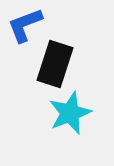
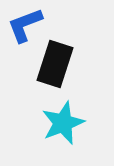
cyan star: moved 7 px left, 10 px down
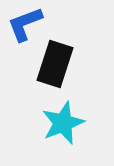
blue L-shape: moved 1 px up
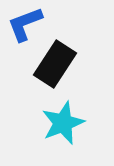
black rectangle: rotated 15 degrees clockwise
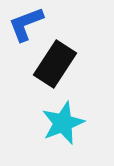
blue L-shape: moved 1 px right
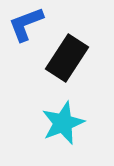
black rectangle: moved 12 px right, 6 px up
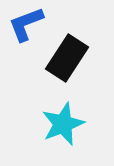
cyan star: moved 1 px down
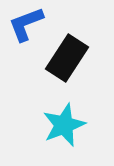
cyan star: moved 1 px right, 1 px down
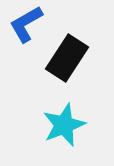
blue L-shape: rotated 9 degrees counterclockwise
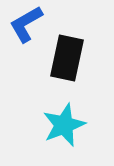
black rectangle: rotated 21 degrees counterclockwise
